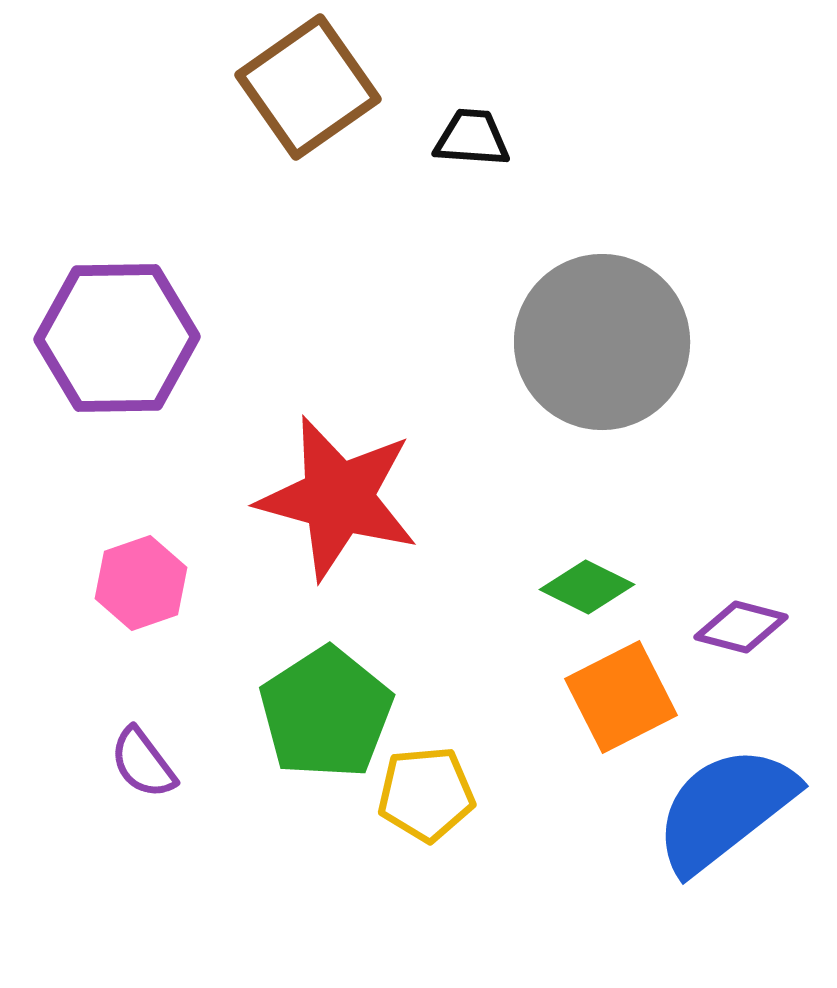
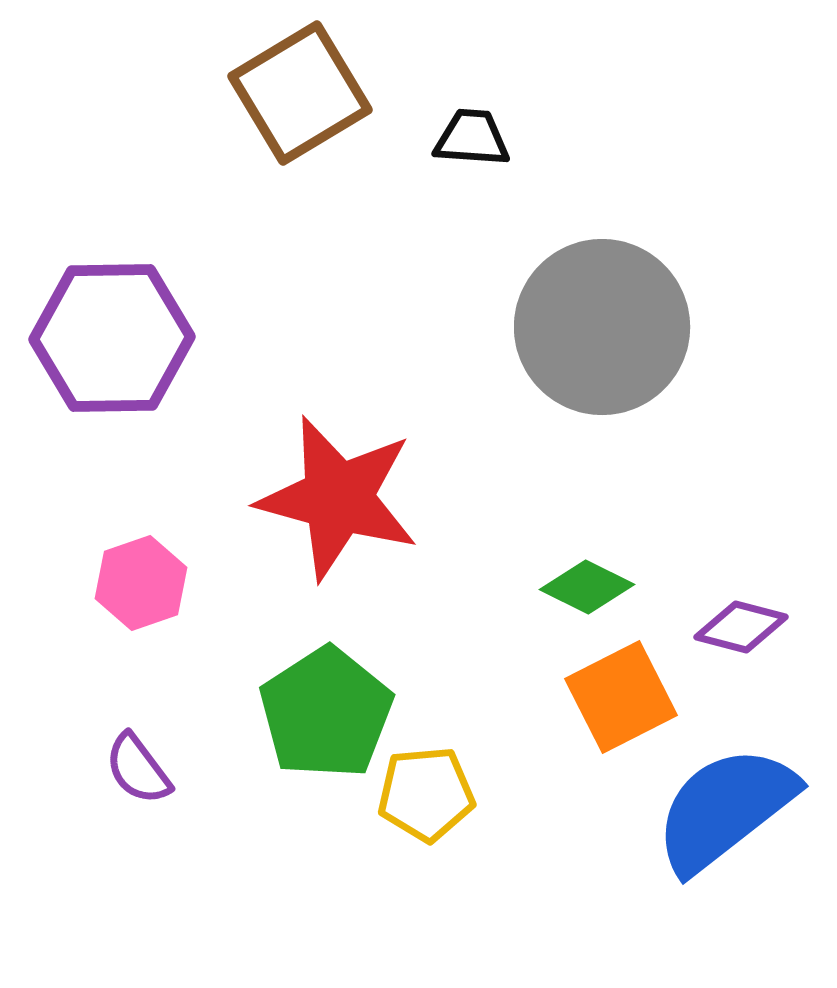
brown square: moved 8 px left, 6 px down; rotated 4 degrees clockwise
purple hexagon: moved 5 px left
gray circle: moved 15 px up
purple semicircle: moved 5 px left, 6 px down
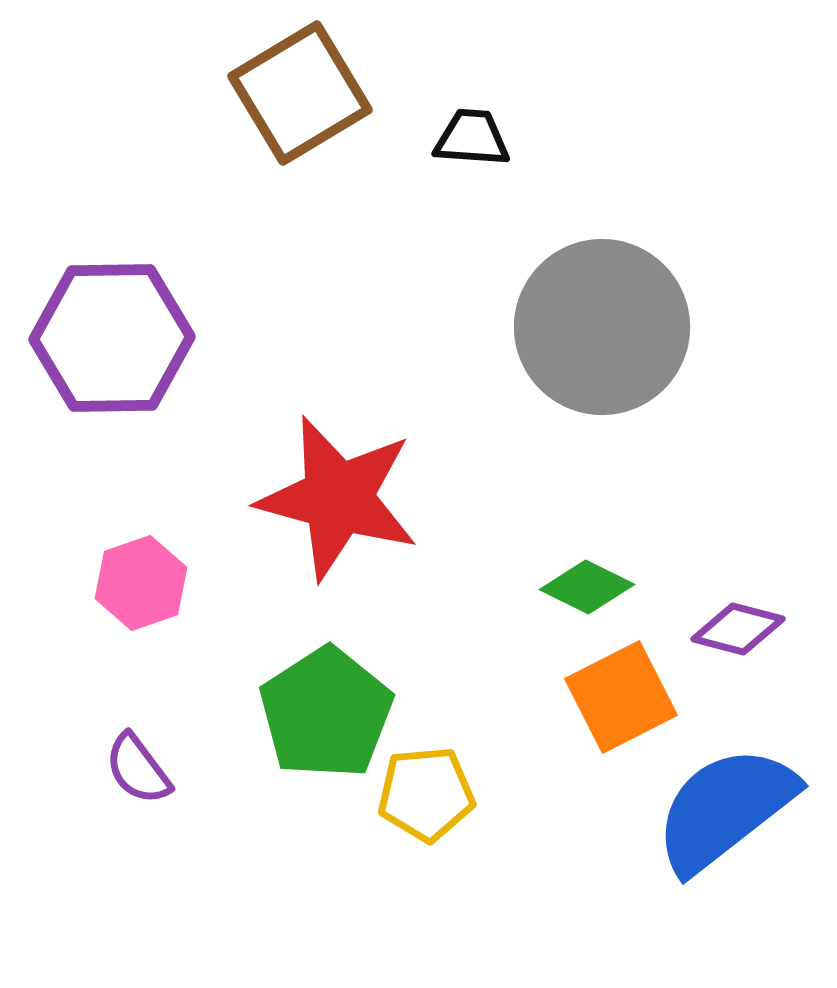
purple diamond: moved 3 px left, 2 px down
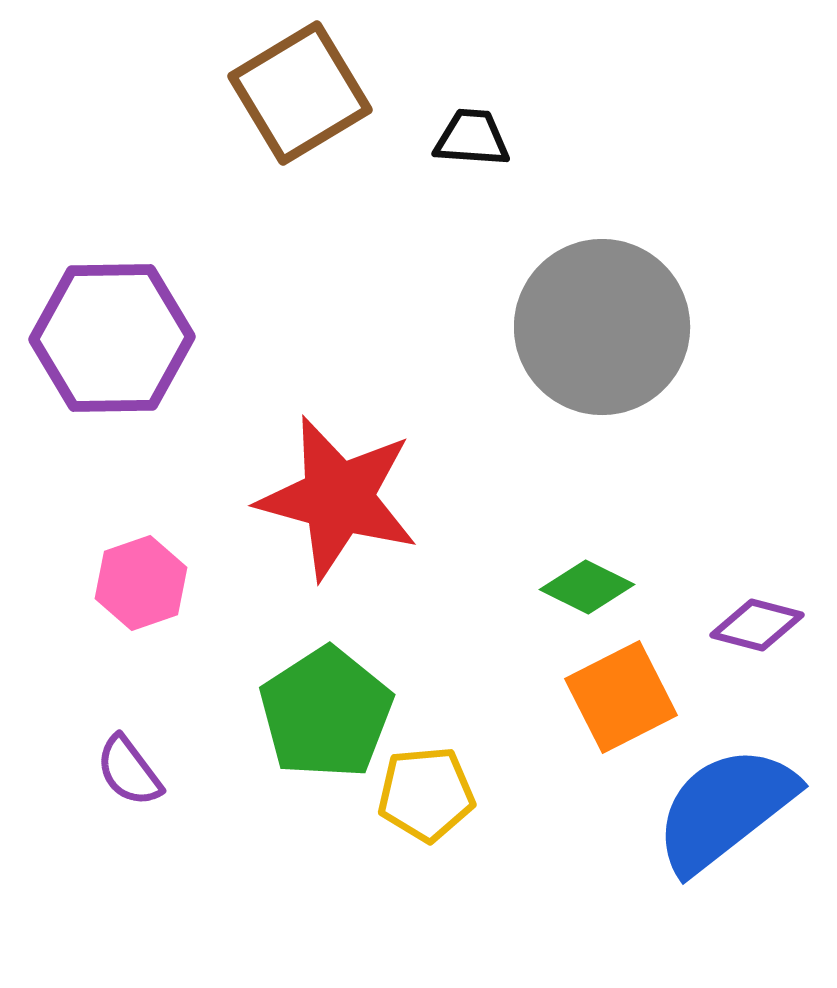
purple diamond: moved 19 px right, 4 px up
purple semicircle: moved 9 px left, 2 px down
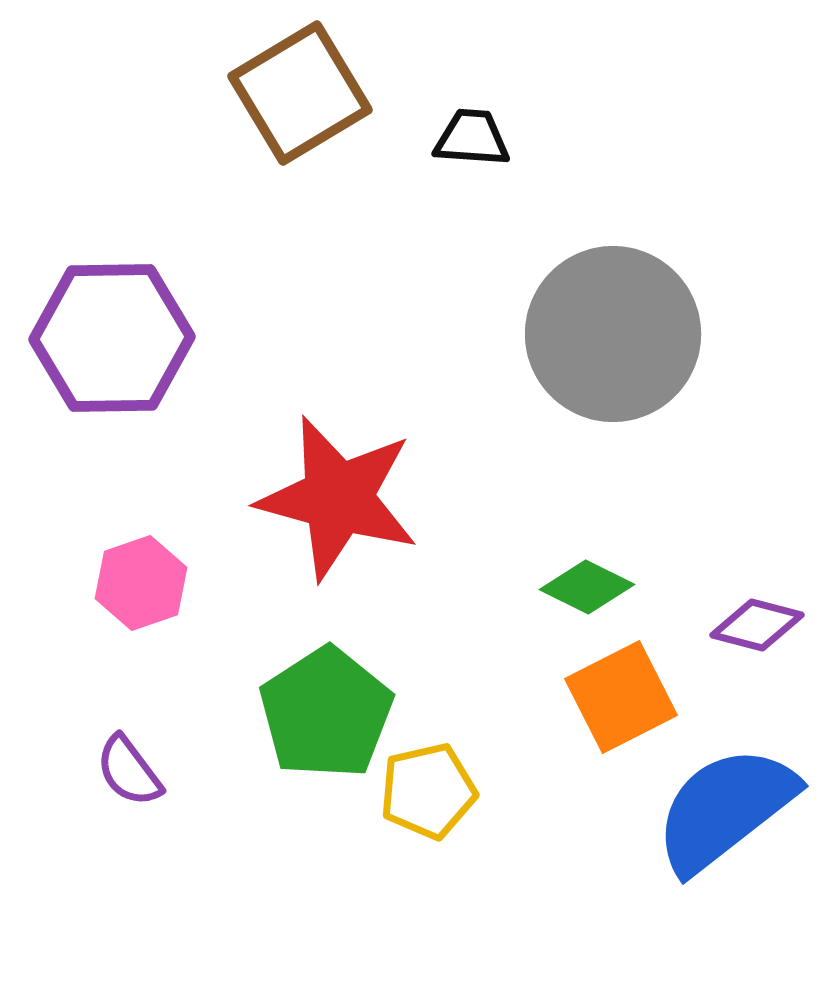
gray circle: moved 11 px right, 7 px down
yellow pentagon: moved 2 px right, 3 px up; rotated 8 degrees counterclockwise
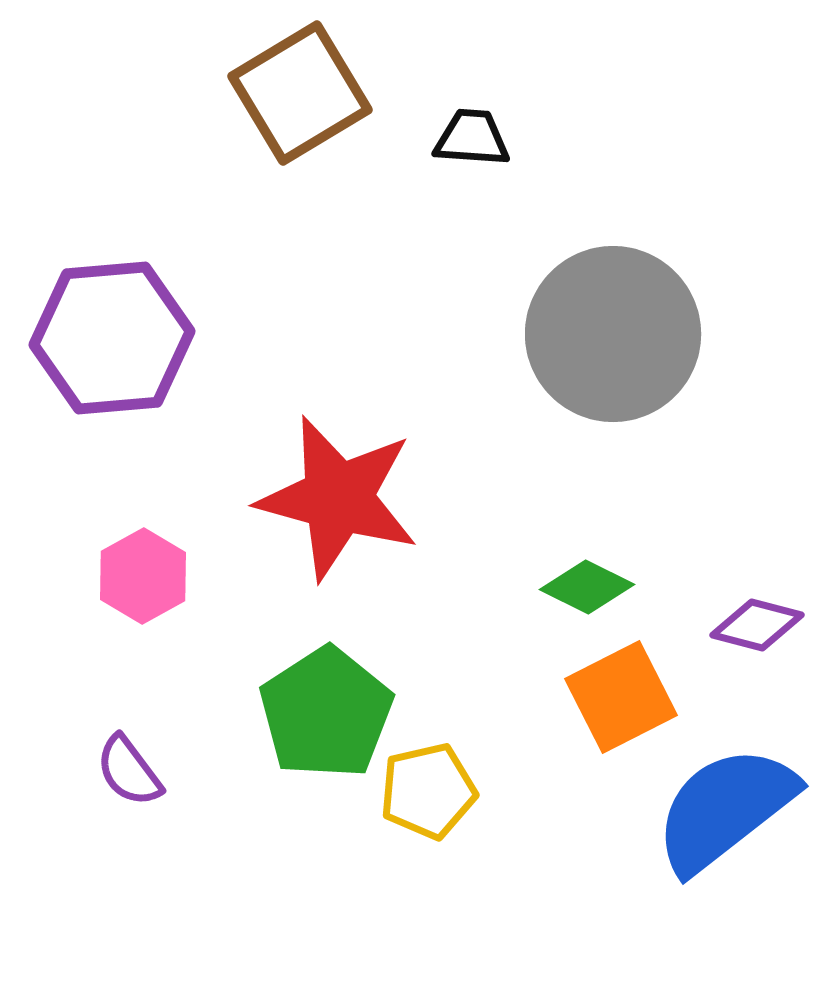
purple hexagon: rotated 4 degrees counterclockwise
pink hexagon: moved 2 px right, 7 px up; rotated 10 degrees counterclockwise
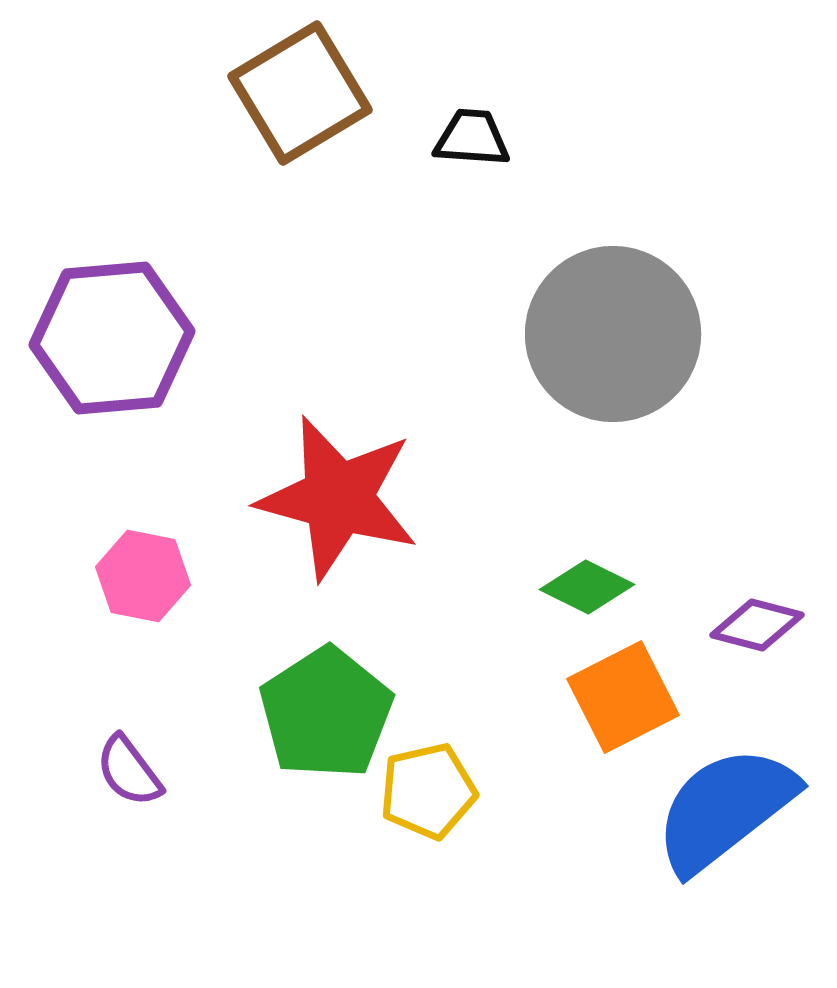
pink hexagon: rotated 20 degrees counterclockwise
orange square: moved 2 px right
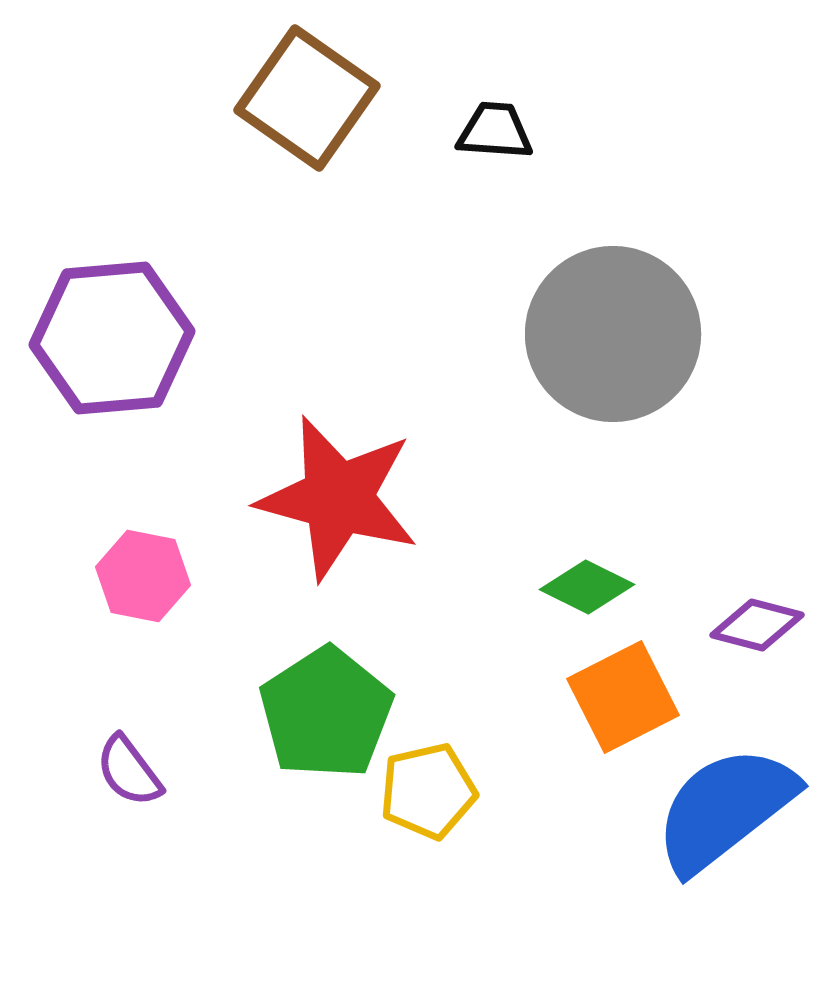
brown square: moved 7 px right, 5 px down; rotated 24 degrees counterclockwise
black trapezoid: moved 23 px right, 7 px up
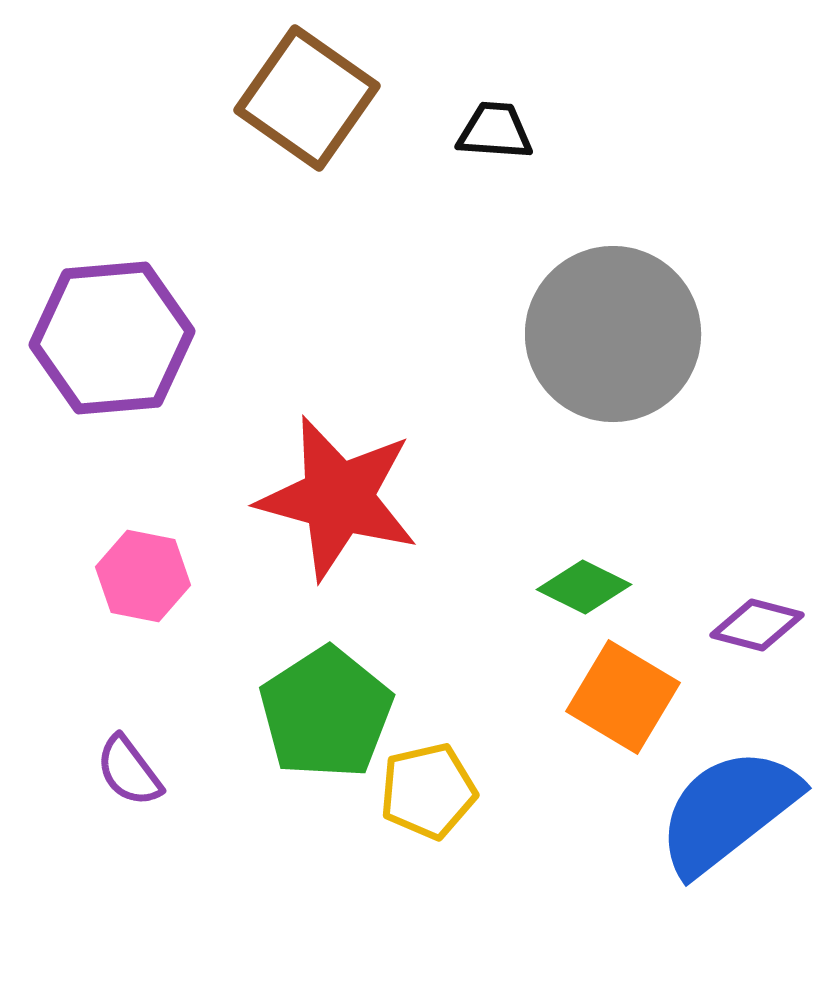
green diamond: moved 3 px left
orange square: rotated 32 degrees counterclockwise
blue semicircle: moved 3 px right, 2 px down
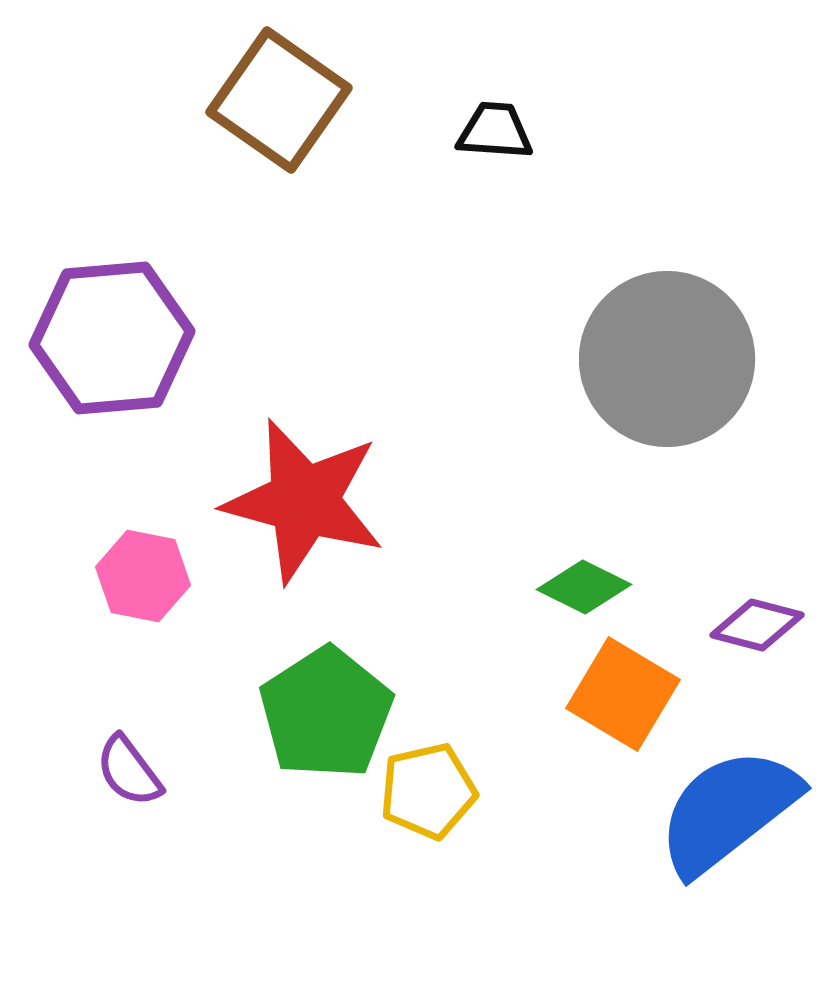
brown square: moved 28 px left, 2 px down
gray circle: moved 54 px right, 25 px down
red star: moved 34 px left, 3 px down
orange square: moved 3 px up
